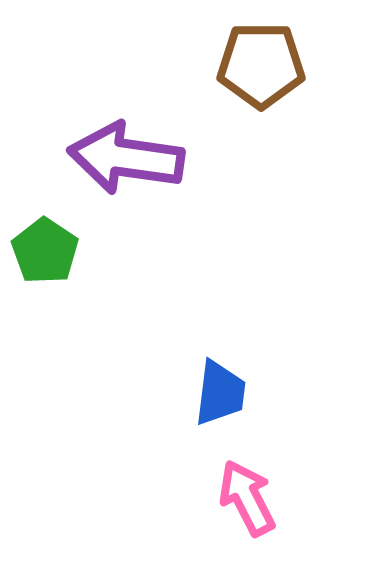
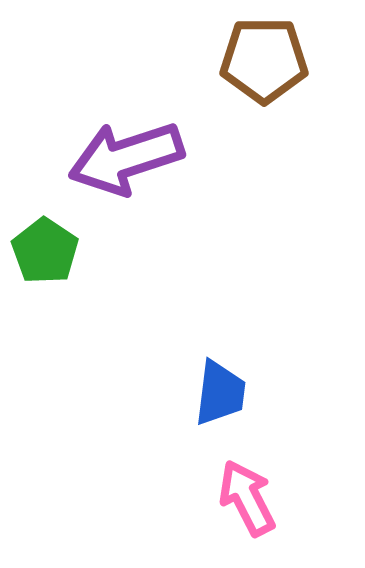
brown pentagon: moved 3 px right, 5 px up
purple arrow: rotated 26 degrees counterclockwise
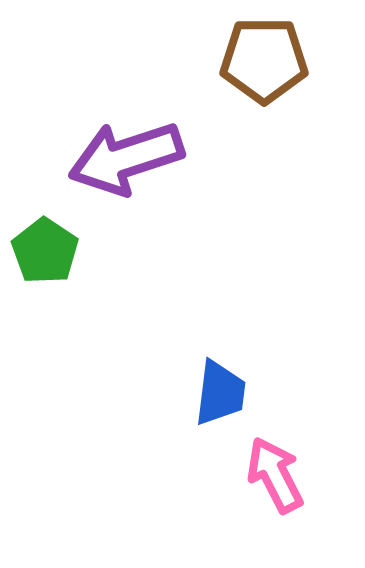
pink arrow: moved 28 px right, 23 px up
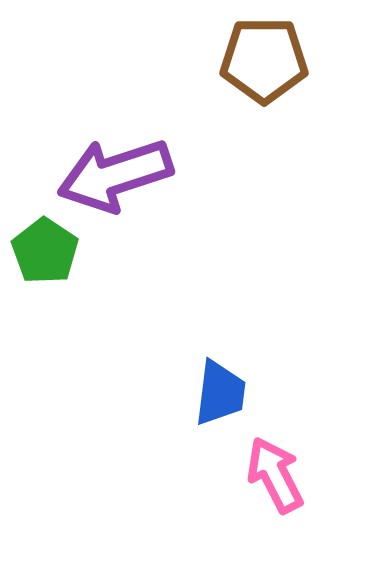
purple arrow: moved 11 px left, 17 px down
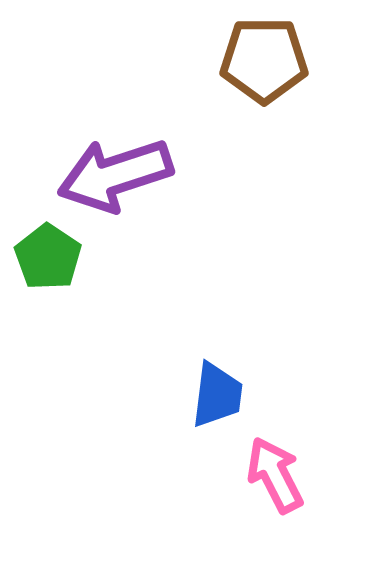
green pentagon: moved 3 px right, 6 px down
blue trapezoid: moved 3 px left, 2 px down
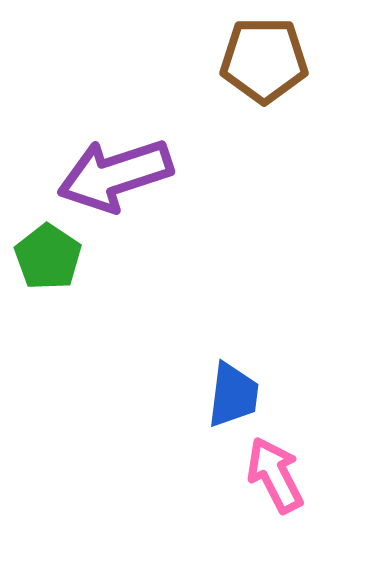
blue trapezoid: moved 16 px right
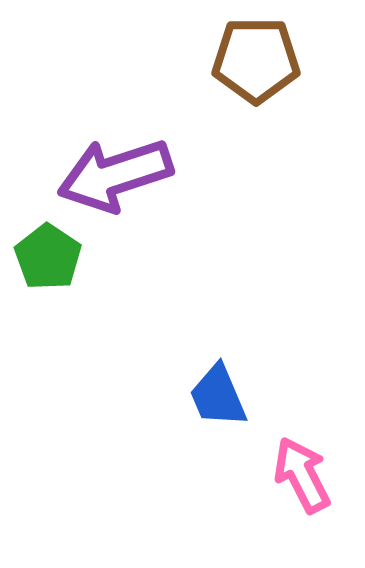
brown pentagon: moved 8 px left
blue trapezoid: moved 15 px left, 1 px down; rotated 150 degrees clockwise
pink arrow: moved 27 px right
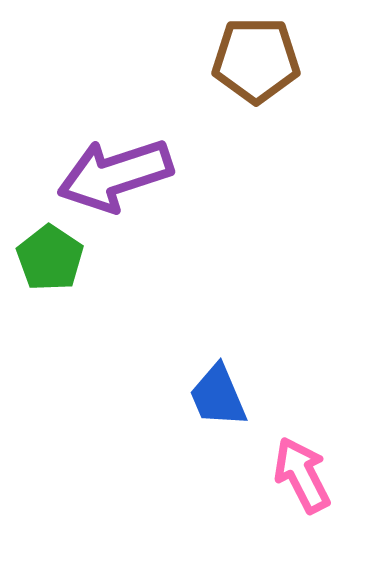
green pentagon: moved 2 px right, 1 px down
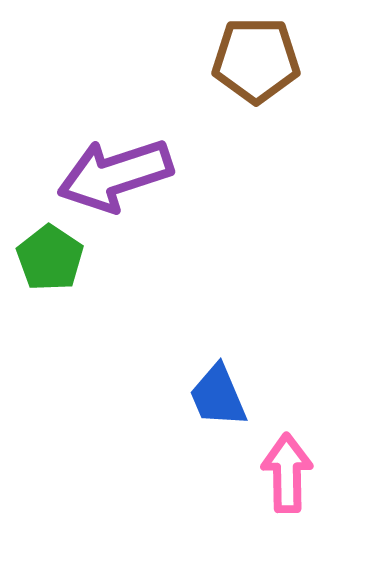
pink arrow: moved 15 px left, 2 px up; rotated 26 degrees clockwise
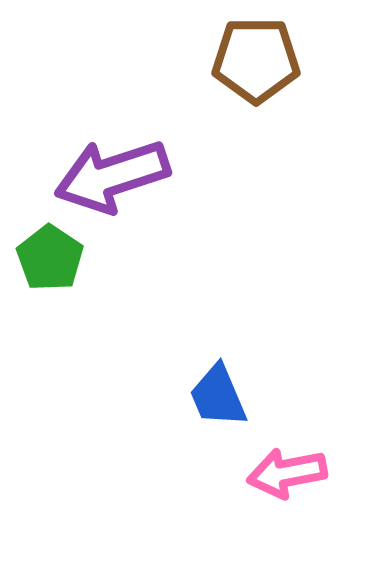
purple arrow: moved 3 px left, 1 px down
pink arrow: rotated 100 degrees counterclockwise
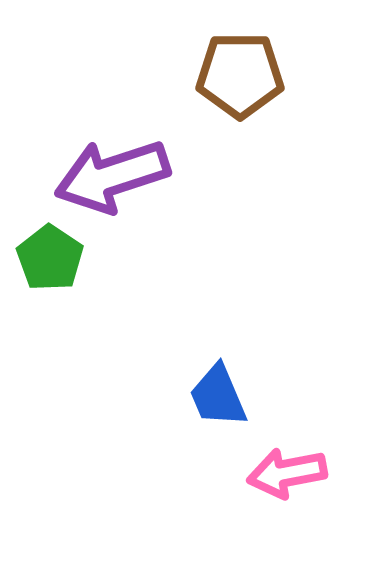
brown pentagon: moved 16 px left, 15 px down
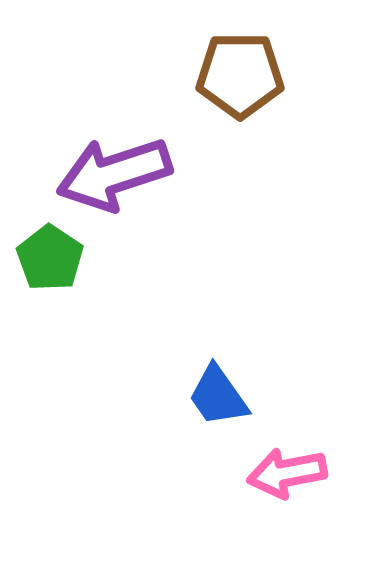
purple arrow: moved 2 px right, 2 px up
blue trapezoid: rotated 12 degrees counterclockwise
